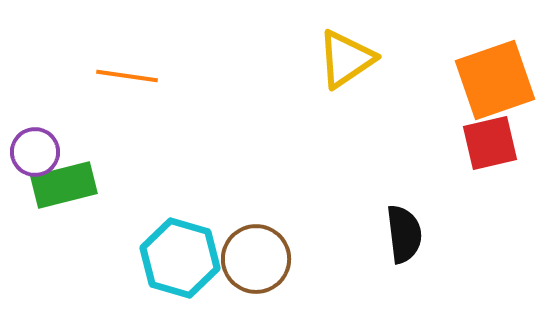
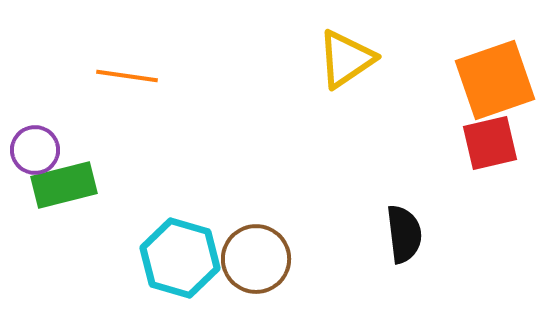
purple circle: moved 2 px up
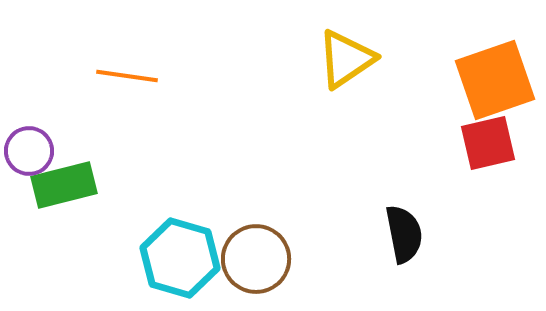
red square: moved 2 px left
purple circle: moved 6 px left, 1 px down
black semicircle: rotated 4 degrees counterclockwise
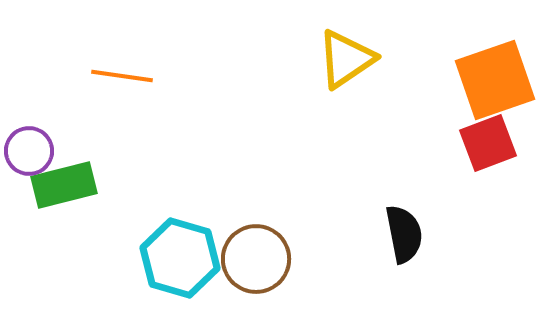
orange line: moved 5 px left
red square: rotated 8 degrees counterclockwise
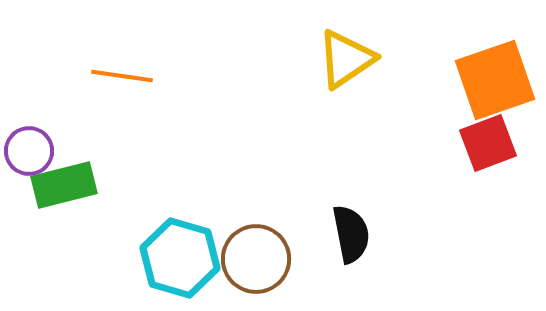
black semicircle: moved 53 px left
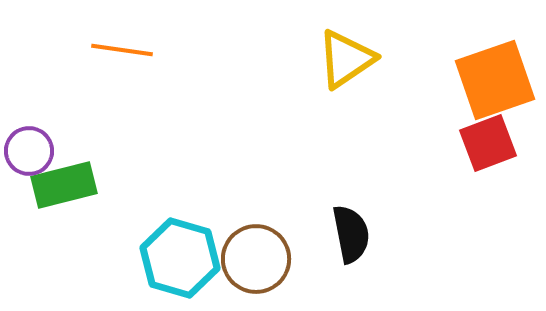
orange line: moved 26 px up
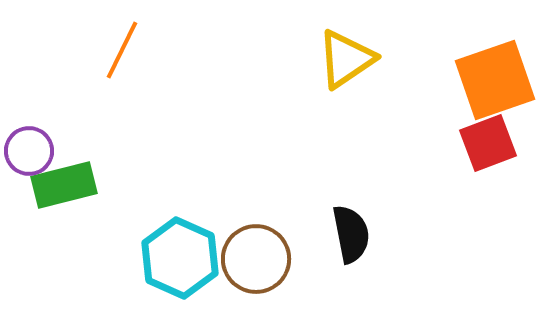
orange line: rotated 72 degrees counterclockwise
cyan hexagon: rotated 8 degrees clockwise
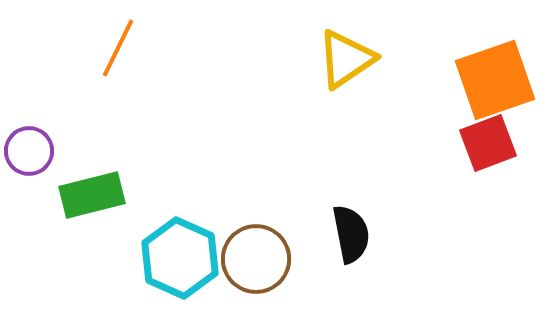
orange line: moved 4 px left, 2 px up
green rectangle: moved 28 px right, 10 px down
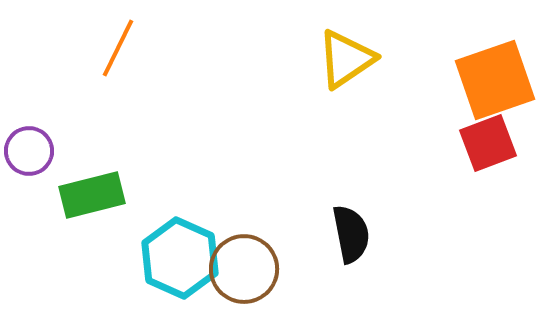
brown circle: moved 12 px left, 10 px down
